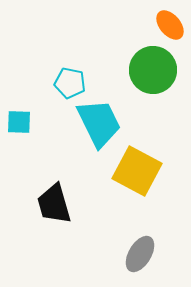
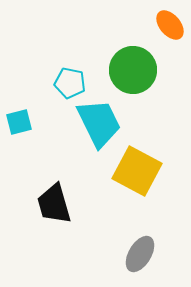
green circle: moved 20 px left
cyan square: rotated 16 degrees counterclockwise
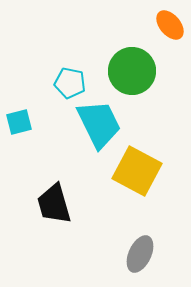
green circle: moved 1 px left, 1 px down
cyan trapezoid: moved 1 px down
gray ellipse: rotated 6 degrees counterclockwise
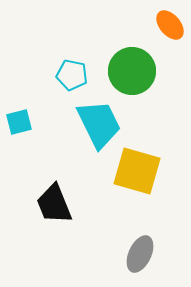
cyan pentagon: moved 2 px right, 8 px up
yellow square: rotated 12 degrees counterclockwise
black trapezoid: rotated 6 degrees counterclockwise
